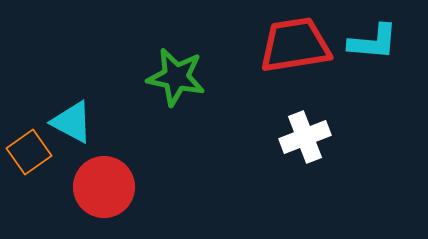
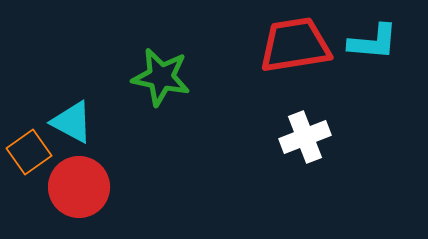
green star: moved 15 px left
red circle: moved 25 px left
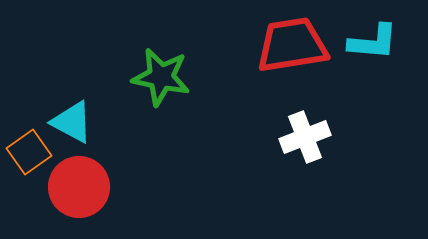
red trapezoid: moved 3 px left
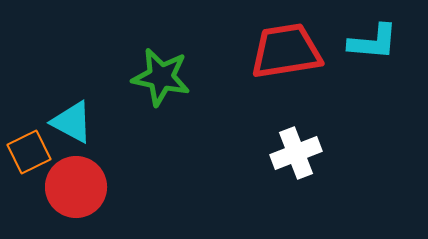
red trapezoid: moved 6 px left, 6 px down
white cross: moved 9 px left, 16 px down
orange square: rotated 9 degrees clockwise
red circle: moved 3 px left
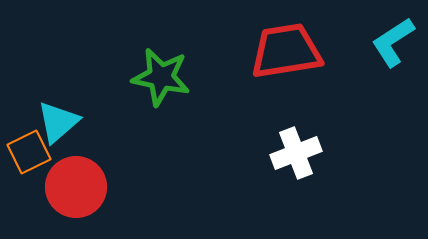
cyan L-shape: moved 20 px right; rotated 142 degrees clockwise
cyan triangle: moved 14 px left; rotated 51 degrees clockwise
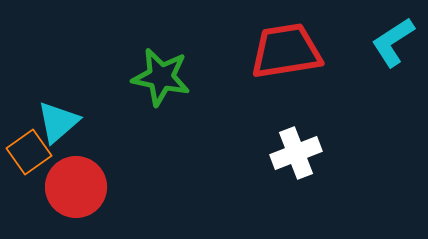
orange square: rotated 9 degrees counterclockwise
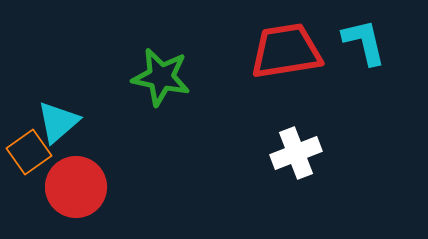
cyan L-shape: moved 29 px left; rotated 110 degrees clockwise
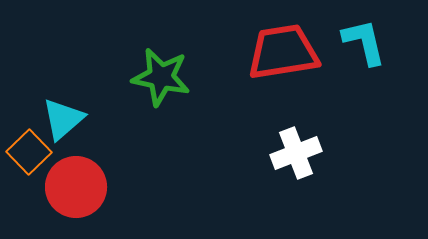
red trapezoid: moved 3 px left, 1 px down
cyan triangle: moved 5 px right, 3 px up
orange square: rotated 9 degrees counterclockwise
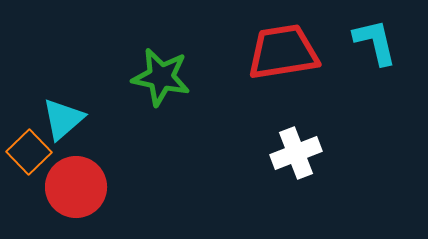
cyan L-shape: moved 11 px right
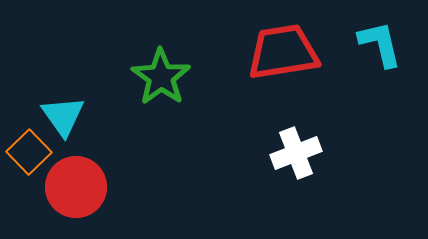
cyan L-shape: moved 5 px right, 2 px down
green star: rotated 24 degrees clockwise
cyan triangle: moved 3 px up; rotated 24 degrees counterclockwise
